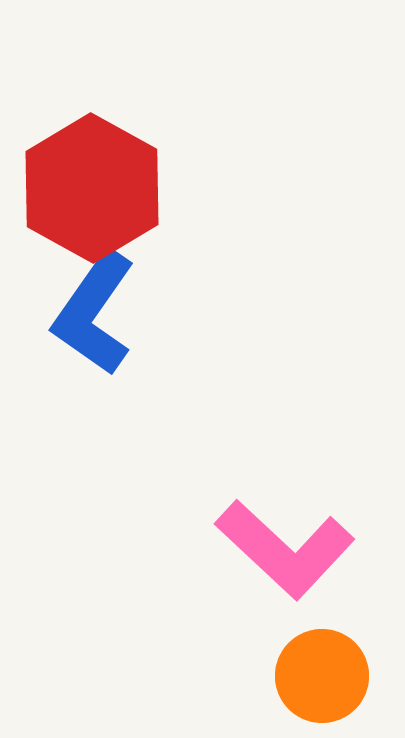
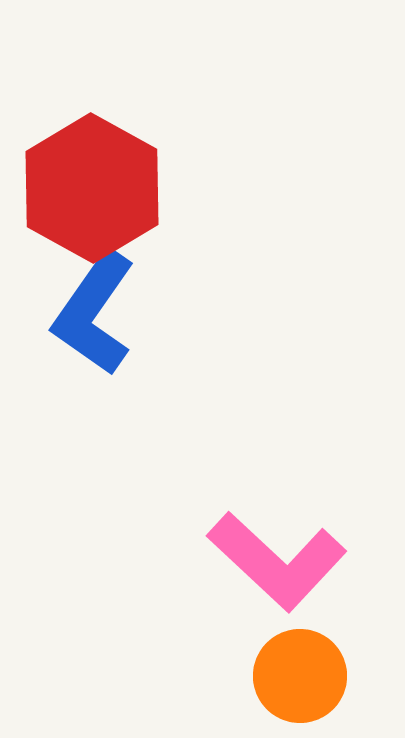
pink L-shape: moved 8 px left, 12 px down
orange circle: moved 22 px left
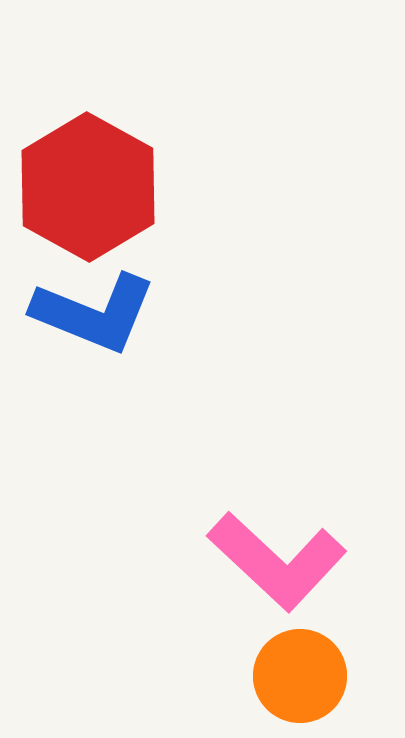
red hexagon: moved 4 px left, 1 px up
blue L-shape: rotated 103 degrees counterclockwise
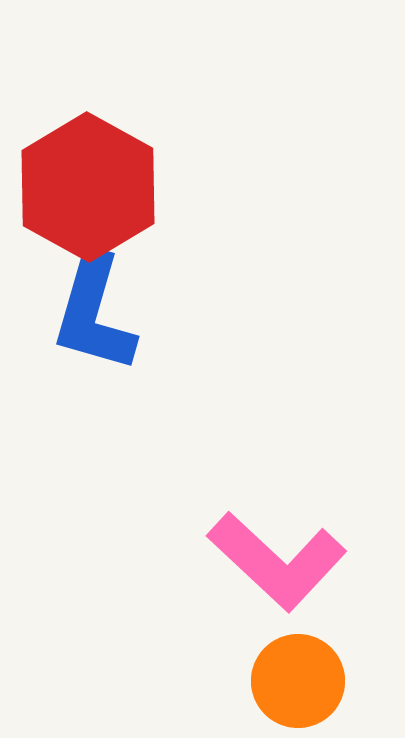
blue L-shape: rotated 84 degrees clockwise
orange circle: moved 2 px left, 5 px down
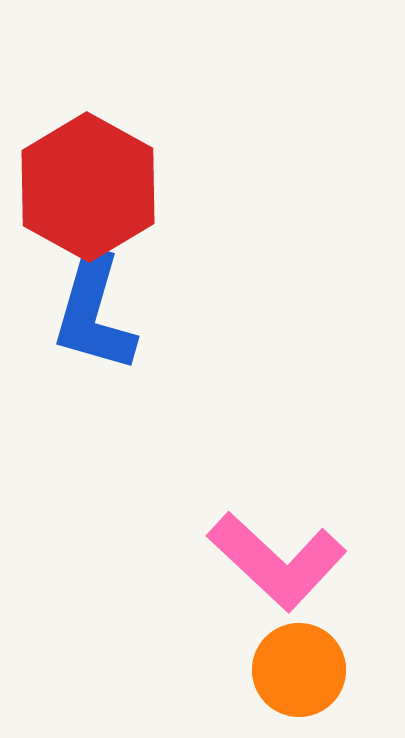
orange circle: moved 1 px right, 11 px up
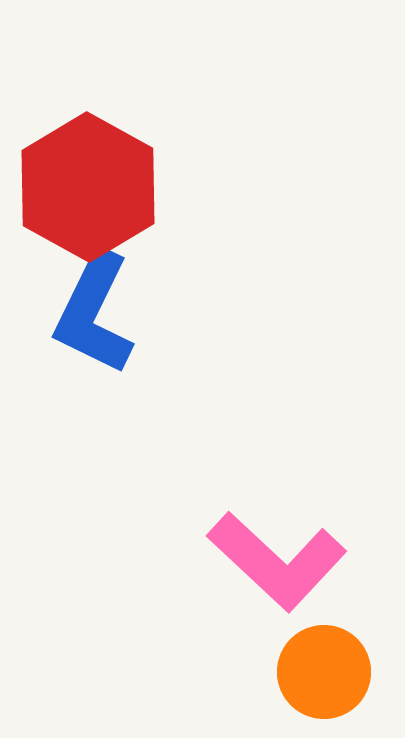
blue L-shape: rotated 10 degrees clockwise
orange circle: moved 25 px right, 2 px down
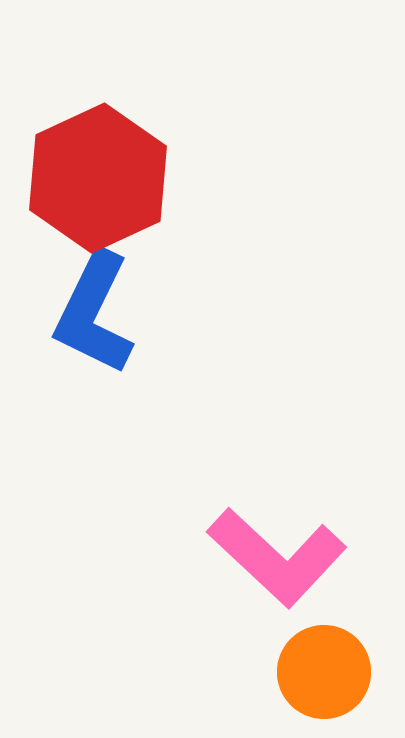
red hexagon: moved 10 px right, 9 px up; rotated 6 degrees clockwise
pink L-shape: moved 4 px up
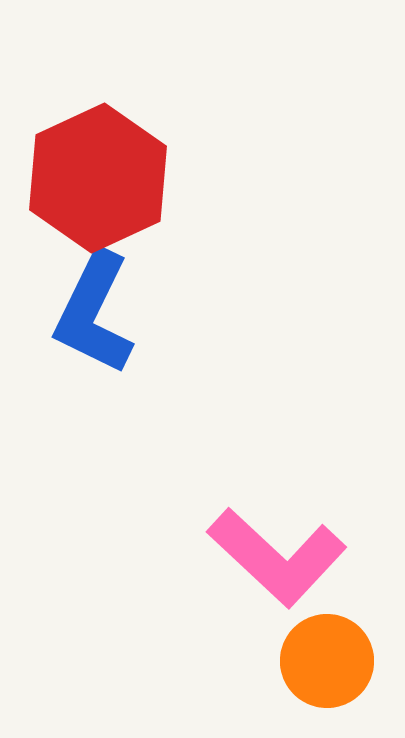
orange circle: moved 3 px right, 11 px up
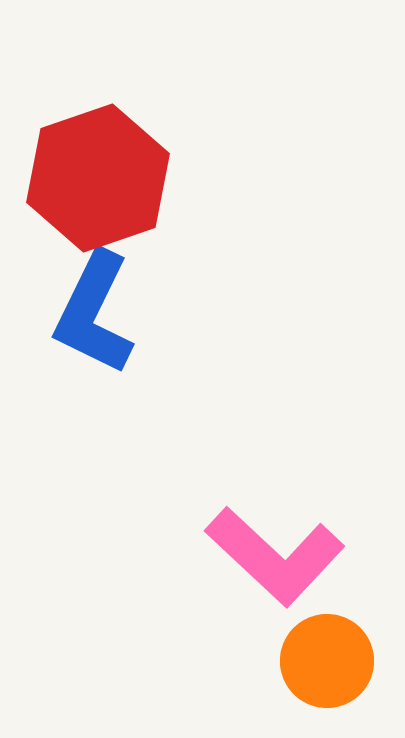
red hexagon: rotated 6 degrees clockwise
pink L-shape: moved 2 px left, 1 px up
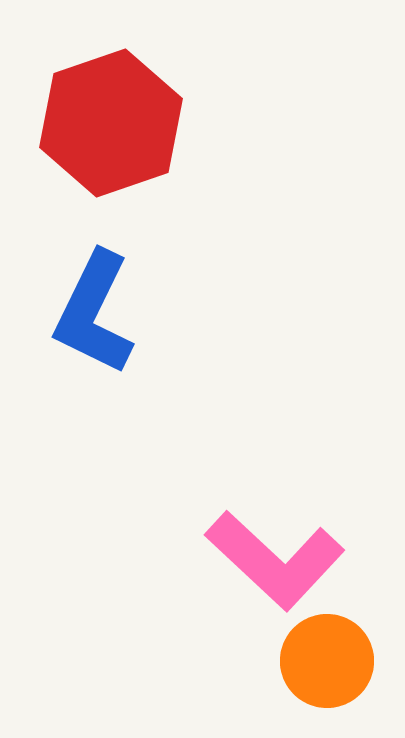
red hexagon: moved 13 px right, 55 px up
pink L-shape: moved 4 px down
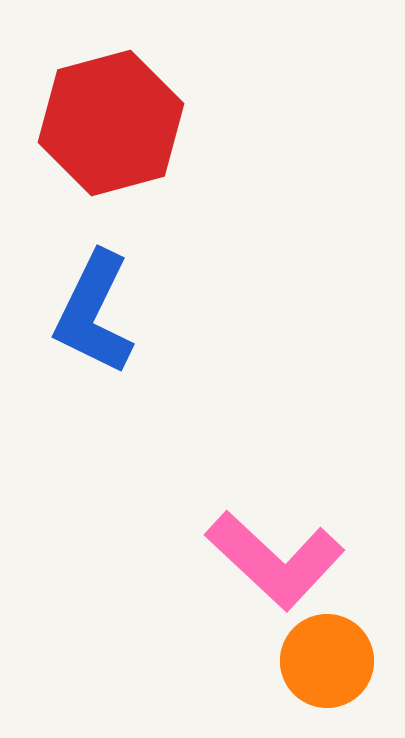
red hexagon: rotated 4 degrees clockwise
